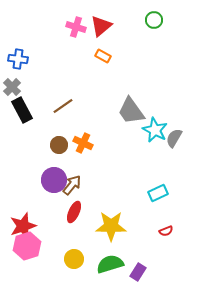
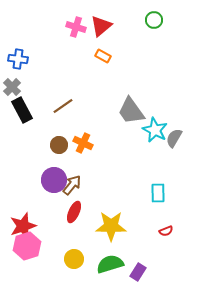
cyan rectangle: rotated 66 degrees counterclockwise
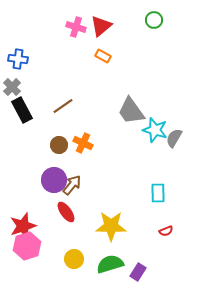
cyan star: rotated 10 degrees counterclockwise
red ellipse: moved 8 px left; rotated 60 degrees counterclockwise
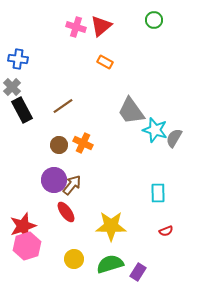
orange rectangle: moved 2 px right, 6 px down
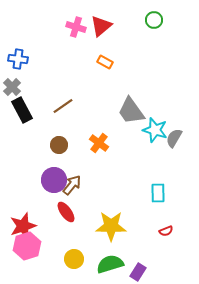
orange cross: moved 16 px right; rotated 12 degrees clockwise
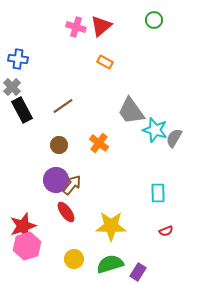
purple circle: moved 2 px right
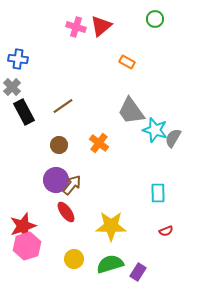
green circle: moved 1 px right, 1 px up
orange rectangle: moved 22 px right
black rectangle: moved 2 px right, 2 px down
gray semicircle: moved 1 px left
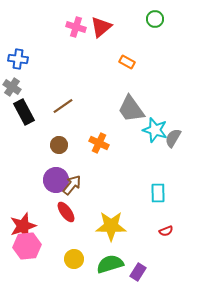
red triangle: moved 1 px down
gray cross: rotated 12 degrees counterclockwise
gray trapezoid: moved 2 px up
orange cross: rotated 12 degrees counterclockwise
pink hexagon: rotated 12 degrees clockwise
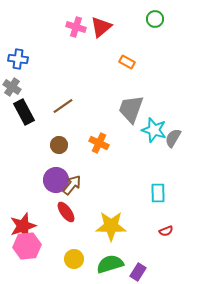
gray trapezoid: rotated 56 degrees clockwise
cyan star: moved 1 px left
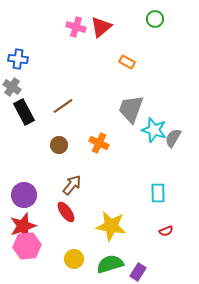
purple circle: moved 32 px left, 15 px down
yellow star: rotated 8 degrees clockwise
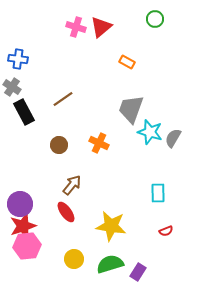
brown line: moved 7 px up
cyan star: moved 4 px left, 2 px down
purple circle: moved 4 px left, 9 px down
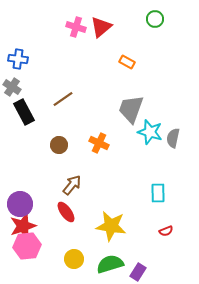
gray semicircle: rotated 18 degrees counterclockwise
